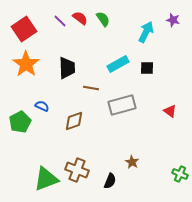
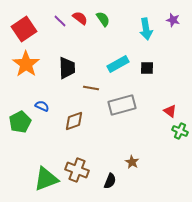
cyan arrow: moved 3 px up; rotated 145 degrees clockwise
green cross: moved 43 px up
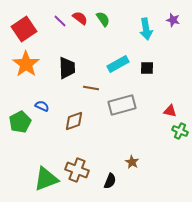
red triangle: rotated 24 degrees counterclockwise
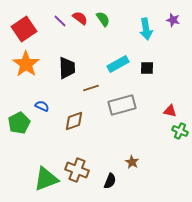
brown line: rotated 28 degrees counterclockwise
green pentagon: moved 1 px left, 1 px down
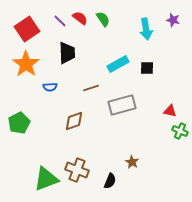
red square: moved 3 px right
black trapezoid: moved 15 px up
blue semicircle: moved 8 px right, 19 px up; rotated 152 degrees clockwise
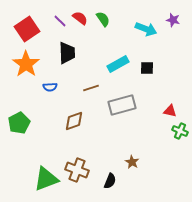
cyan arrow: rotated 60 degrees counterclockwise
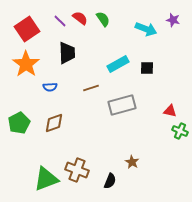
brown diamond: moved 20 px left, 2 px down
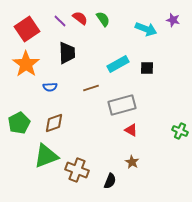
red triangle: moved 39 px left, 19 px down; rotated 16 degrees clockwise
green triangle: moved 23 px up
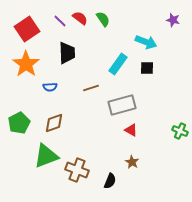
cyan arrow: moved 13 px down
cyan rectangle: rotated 25 degrees counterclockwise
